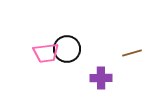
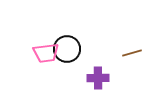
purple cross: moved 3 px left
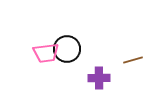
brown line: moved 1 px right, 7 px down
purple cross: moved 1 px right
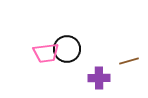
brown line: moved 4 px left, 1 px down
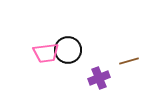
black circle: moved 1 px right, 1 px down
purple cross: rotated 20 degrees counterclockwise
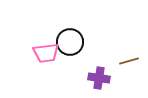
black circle: moved 2 px right, 8 px up
purple cross: rotated 30 degrees clockwise
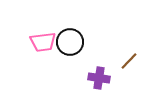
pink trapezoid: moved 3 px left, 11 px up
brown line: rotated 30 degrees counterclockwise
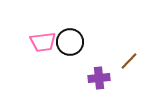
purple cross: rotated 15 degrees counterclockwise
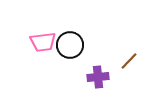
black circle: moved 3 px down
purple cross: moved 1 px left, 1 px up
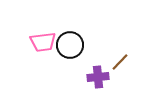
brown line: moved 9 px left, 1 px down
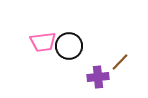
black circle: moved 1 px left, 1 px down
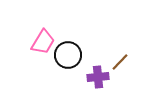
pink trapezoid: rotated 52 degrees counterclockwise
black circle: moved 1 px left, 9 px down
